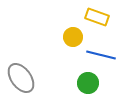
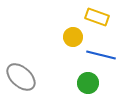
gray ellipse: moved 1 px up; rotated 12 degrees counterclockwise
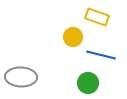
gray ellipse: rotated 40 degrees counterclockwise
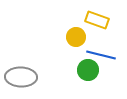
yellow rectangle: moved 3 px down
yellow circle: moved 3 px right
green circle: moved 13 px up
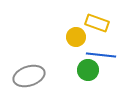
yellow rectangle: moved 3 px down
blue line: rotated 8 degrees counterclockwise
gray ellipse: moved 8 px right, 1 px up; rotated 20 degrees counterclockwise
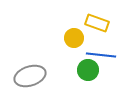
yellow circle: moved 2 px left, 1 px down
gray ellipse: moved 1 px right
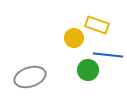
yellow rectangle: moved 2 px down
blue line: moved 7 px right
gray ellipse: moved 1 px down
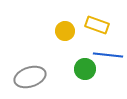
yellow circle: moved 9 px left, 7 px up
green circle: moved 3 px left, 1 px up
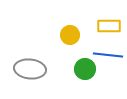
yellow rectangle: moved 12 px right, 1 px down; rotated 20 degrees counterclockwise
yellow circle: moved 5 px right, 4 px down
gray ellipse: moved 8 px up; rotated 24 degrees clockwise
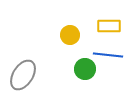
gray ellipse: moved 7 px left, 6 px down; rotated 64 degrees counterclockwise
